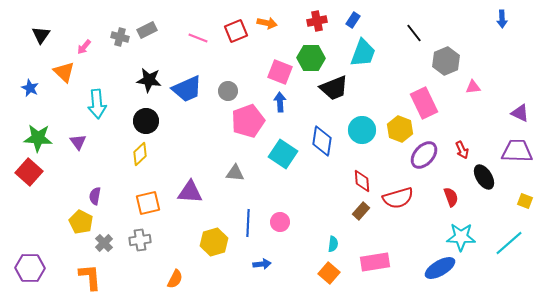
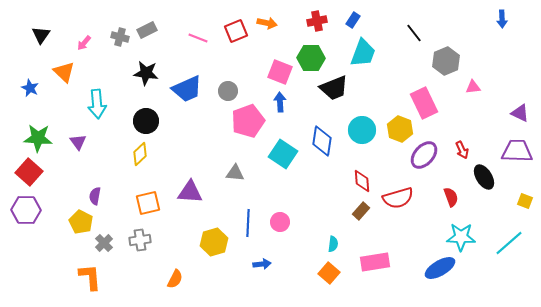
pink arrow at (84, 47): moved 4 px up
black star at (149, 80): moved 3 px left, 7 px up
purple hexagon at (30, 268): moved 4 px left, 58 px up
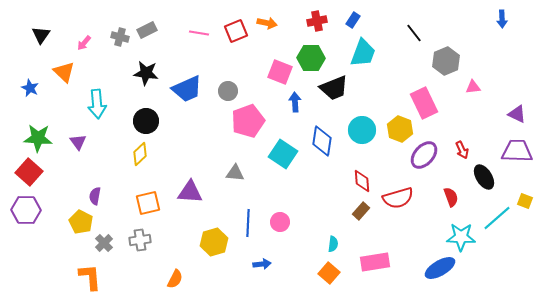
pink line at (198, 38): moved 1 px right, 5 px up; rotated 12 degrees counterclockwise
blue arrow at (280, 102): moved 15 px right
purple triangle at (520, 113): moved 3 px left, 1 px down
cyan line at (509, 243): moved 12 px left, 25 px up
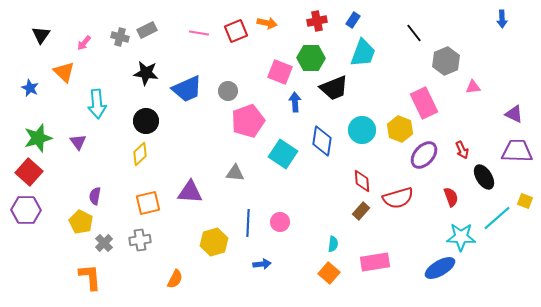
purple triangle at (517, 114): moved 3 px left
green star at (38, 138): rotated 20 degrees counterclockwise
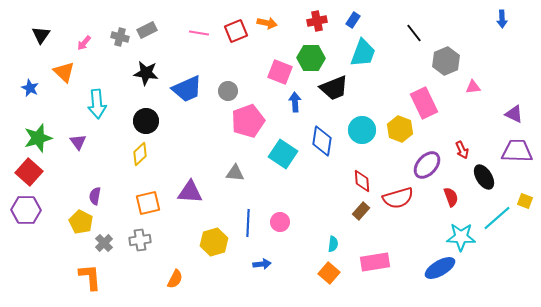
purple ellipse at (424, 155): moved 3 px right, 10 px down
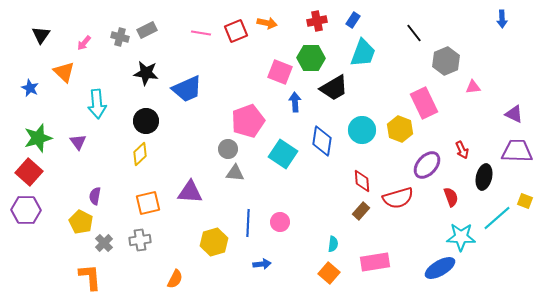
pink line at (199, 33): moved 2 px right
black trapezoid at (334, 88): rotated 8 degrees counterclockwise
gray circle at (228, 91): moved 58 px down
black ellipse at (484, 177): rotated 45 degrees clockwise
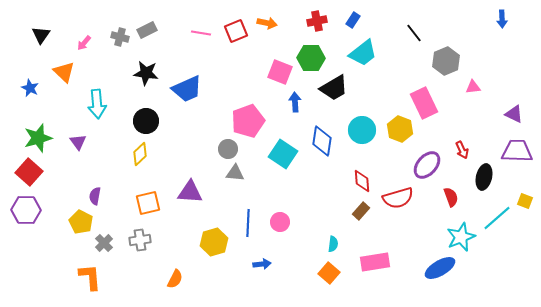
cyan trapezoid at (363, 53): rotated 32 degrees clockwise
cyan star at (461, 237): rotated 24 degrees counterclockwise
